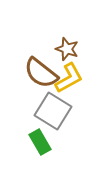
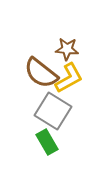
brown star: rotated 15 degrees counterclockwise
green rectangle: moved 7 px right
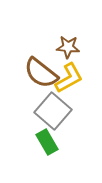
brown star: moved 1 px right, 2 px up
gray square: rotated 9 degrees clockwise
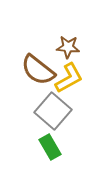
brown semicircle: moved 3 px left, 3 px up
green rectangle: moved 3 px right, 5 px down
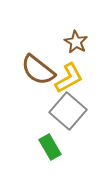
brown star: moved 8 px right, 5 px up; rotated 25 degrees clockwise
gray square: moved 15 px right
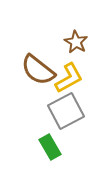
gray square: moved 2 px left; rotated 21 degrees clockwise
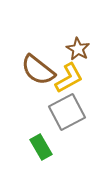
brown star: moved 2 px right, 7 px down
gray square: moved 1 px right, 1 px down
green rectangle: moved 9 px left
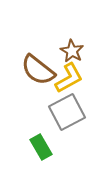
brown star: moved 6 px left, 2 px down
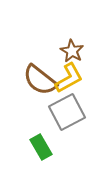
brown semicircle: moved 2 px right, 10 px down
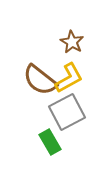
brown star: moved 9 px up
green rectangle: moved 9 px right, 5 px up
